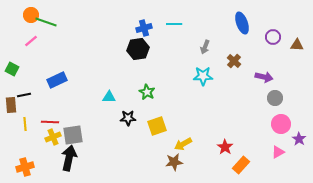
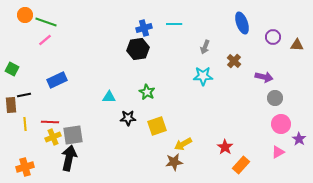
orange circle: moved 6 px left
pink line: moved 14 px right, 1 px up
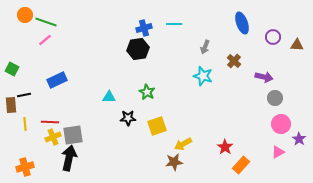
cyan star: rotated 18 degrees clockwise
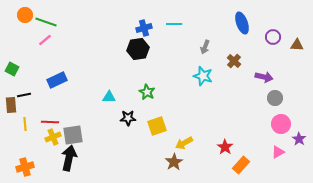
yellow arrow: moved 1 px right, 1 px up
brown star: rotated 24 degrees counterclockwise
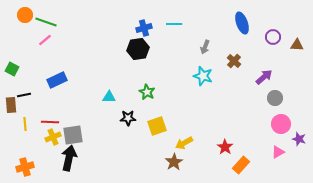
purple arrow: rotated 54 degrees counterclockwise
purple star: rotated 16 degrees counterclockwise
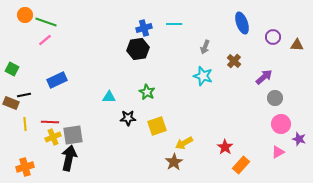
brown rectangle: moved 2 px up; rotated 63 degrees counterclockwise
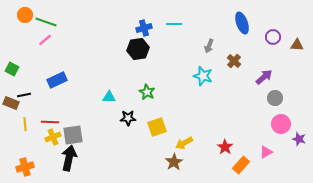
gray arrow: moved 4 px right, 1 px up
yellow square: moved 1 px down
pink triangle: moved 12 px left
